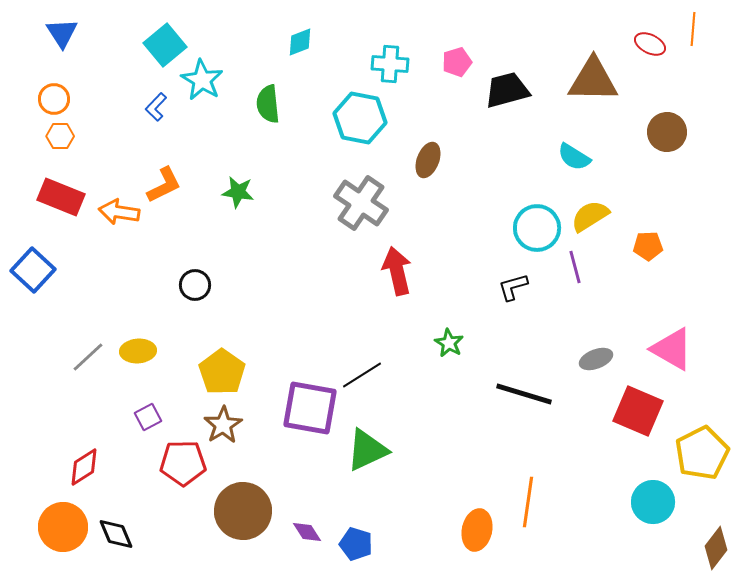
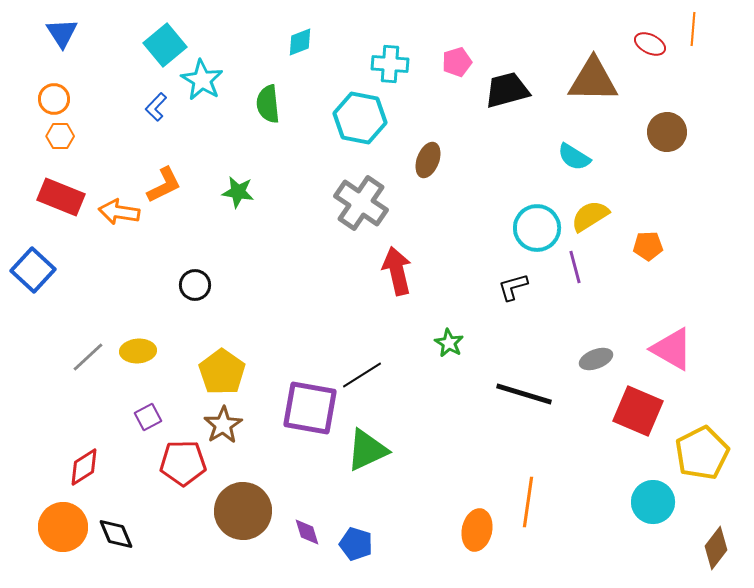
purple diamond at (307, 532): rotated 16 degrees clockwise
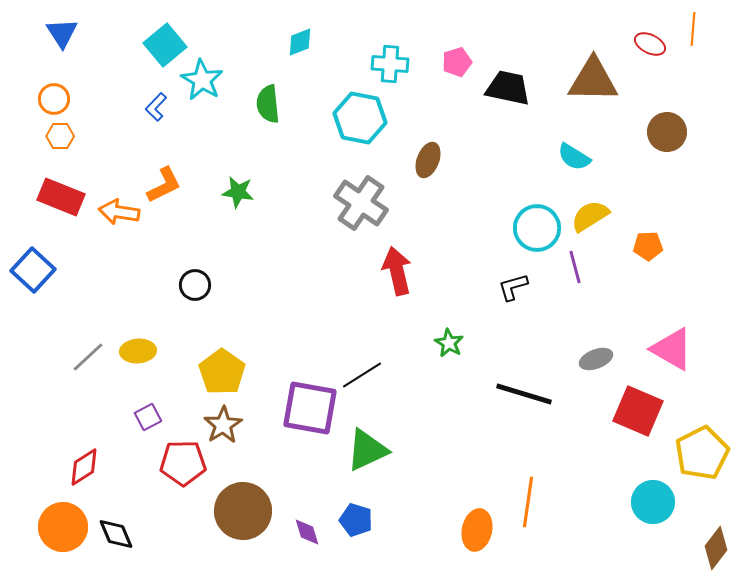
black trapezoid at (507, 90): moved 1 px right, 2 px up; rotated 27 degrees clockwise
blue pentagon at (356, 544): moved 24 px up
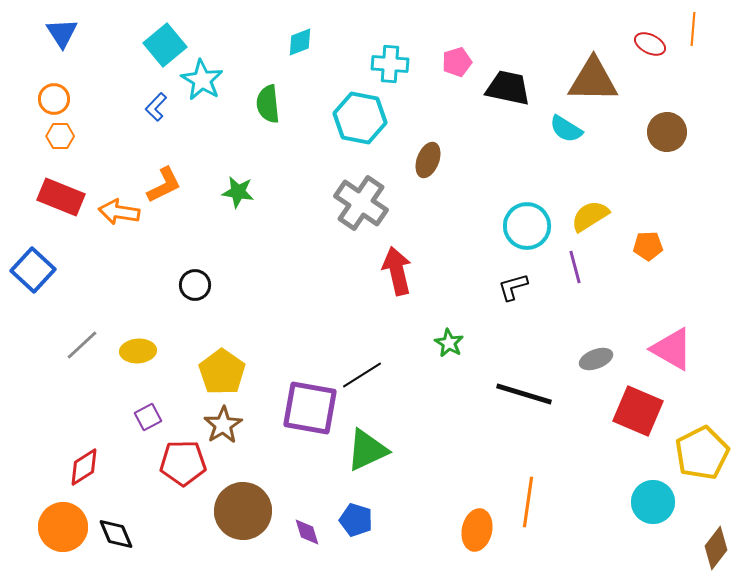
cyan semicircle at (574, 157): moved 8 px left, 28 px up
cyan circle at (537, 228): moved 10 px left, 2 px up
gray line at (88, 357): moved 6 px left, 12 px up
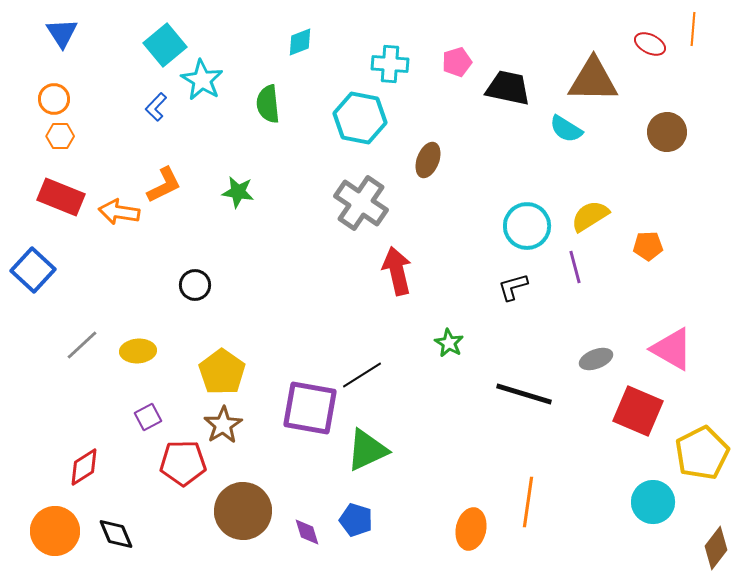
orange circle at (63, 527): moved 8 px left, 4 px down
orange ellipse at (477, 530): moved 6 px left, 1 px up
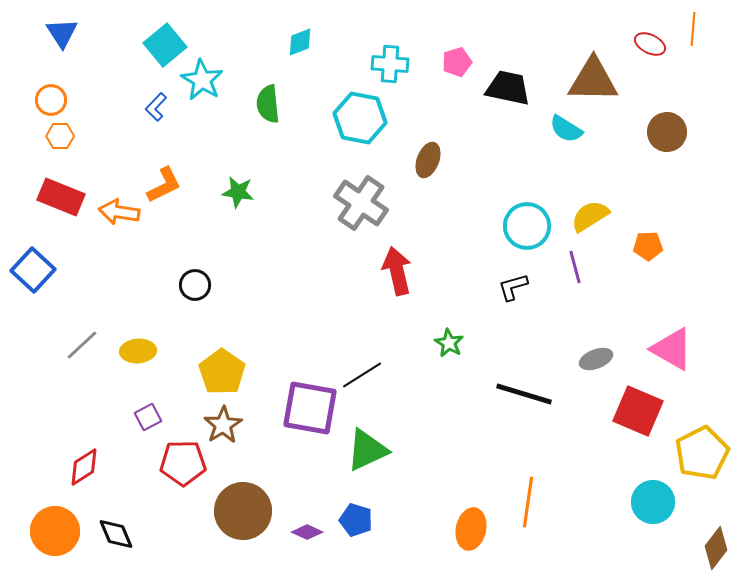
orange circle at (54, 99): moved 3 px left, 1 px down
purple diamond at (307, 532): rotated 48 degrees counterclockwise
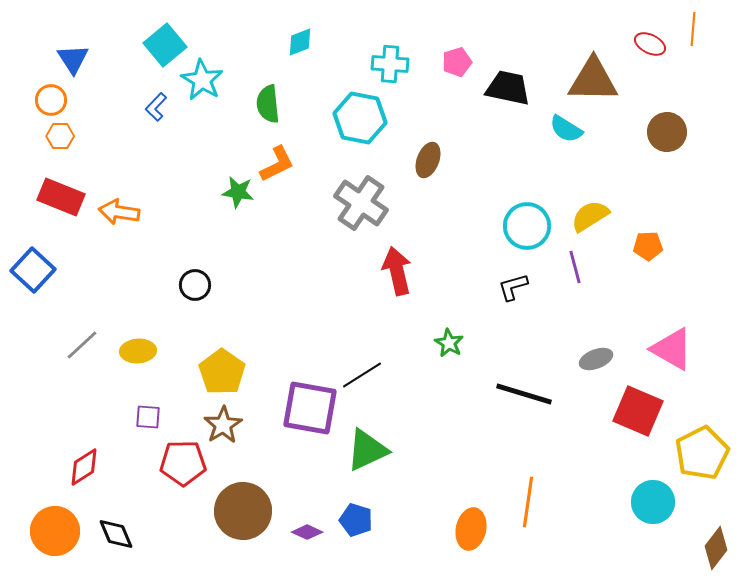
blue triangle at (62, 33): moved 11 px right, 26 px down
orange L-shape at (164, 185): moved 113 px right, 21 px up
purple square at (148, 417): rotated 32 degrees clockwise
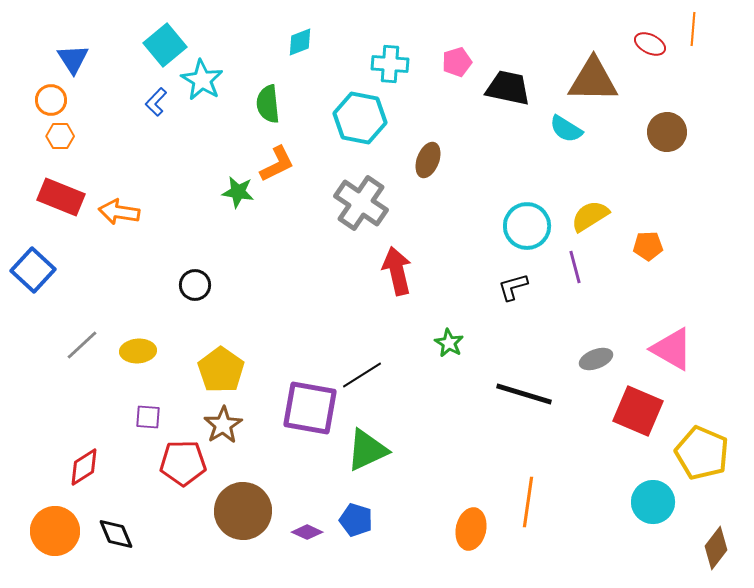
blue L-shape at (156, 107): moved 5 px up
yellow pentagon at (222, 372): moved 1 px left, 2 px up
yellow pentagon at (702, 453): rotated 22 degrees counterclockwise
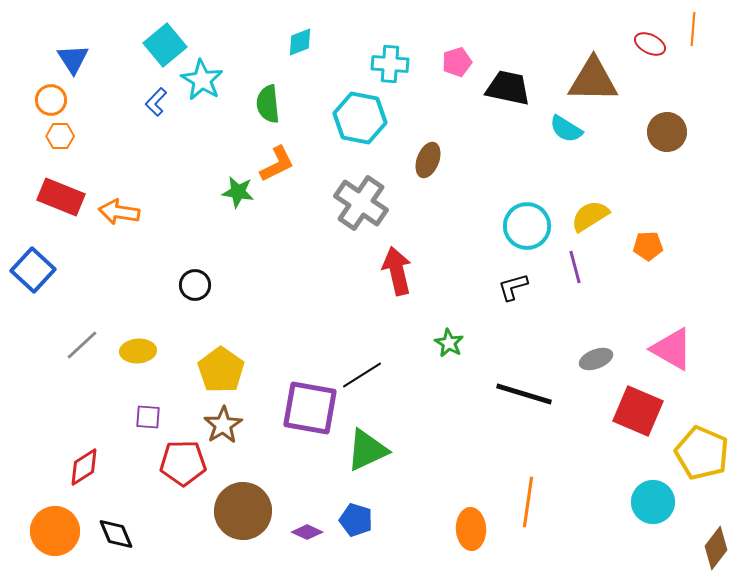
orange ellipse at (471, 529): rotated 15 degrees counterclockwise
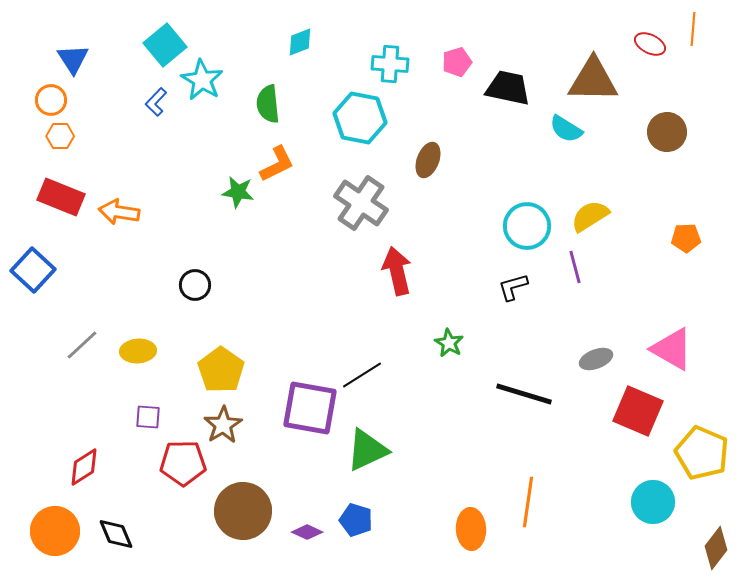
orange pentagon at (648, 246): moved 38 px right, 8 px up
